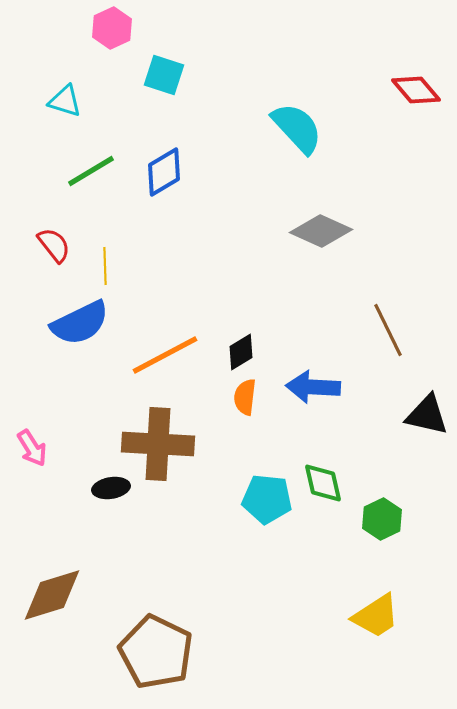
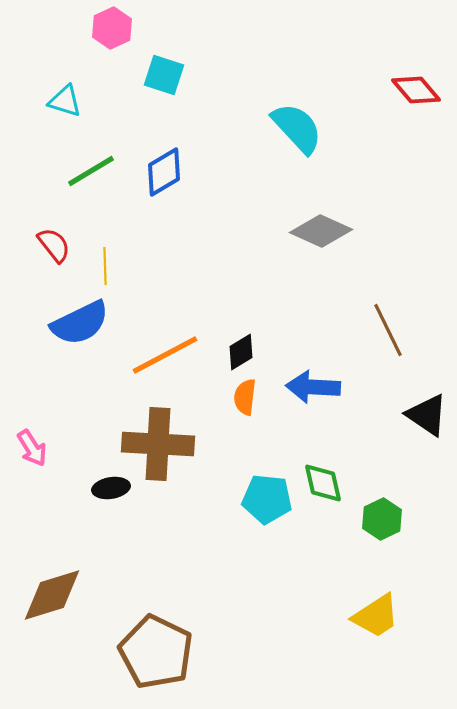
black triangle: rotated 21 degrees clockwise
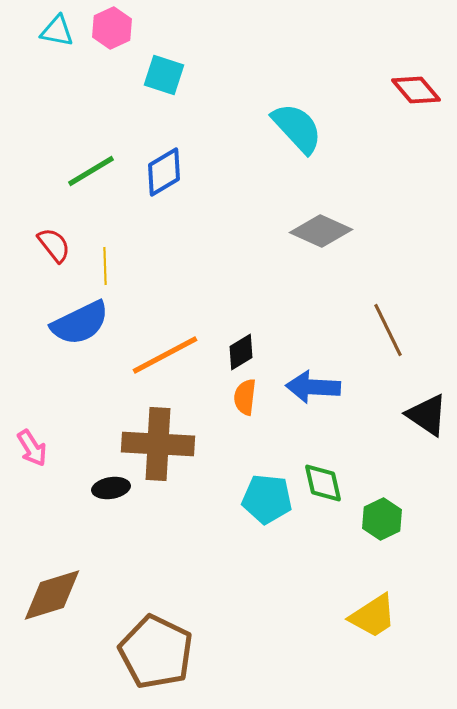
cyan triangle: moved 8 px left, 70 px up; rotated 6 degrees counterclockwise
yellow trapezoid: moved 3 px left
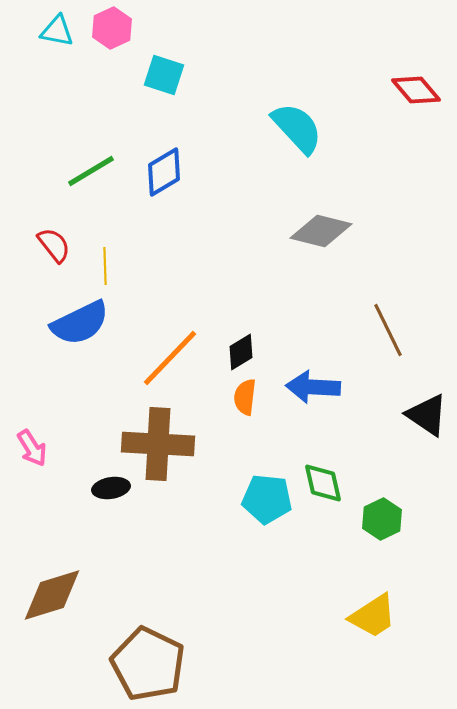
gray diamond: rotated 10 degrees counterclockwise
orange line: moved 5 px right, 3 px down; rotated 18 degrees counterclockwise
brown pentagon: moved 8 px left, 12 px down
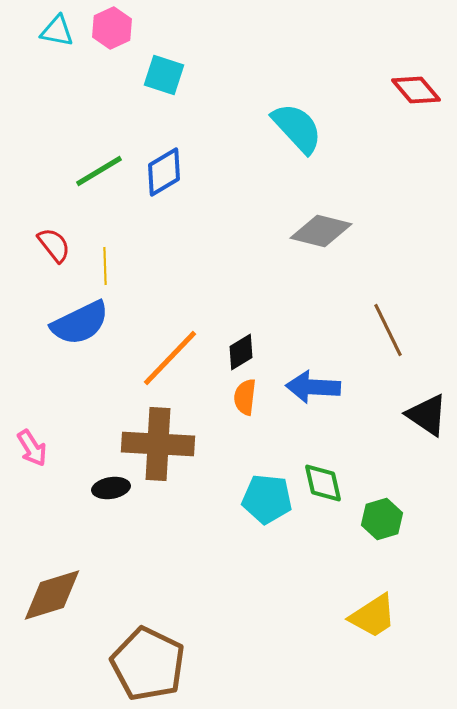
green line: moved 8 px right
green hexagon: rotated 9 degrees clockwise
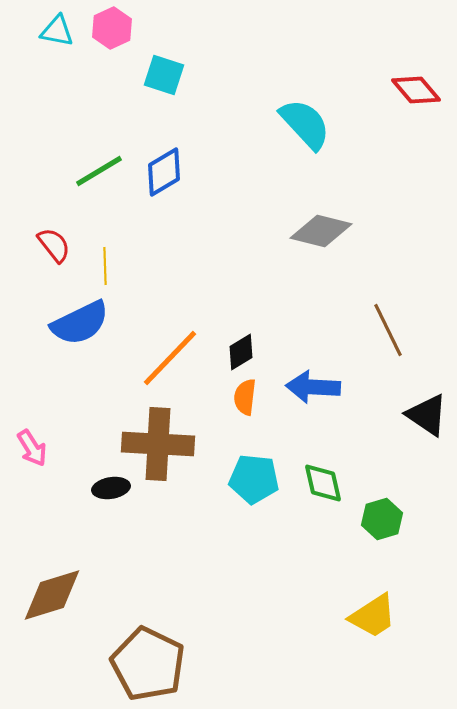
cyan semicircle: moved 8 px right, 4 px up
cyan pentagon: moved 13 px left, 20 px up
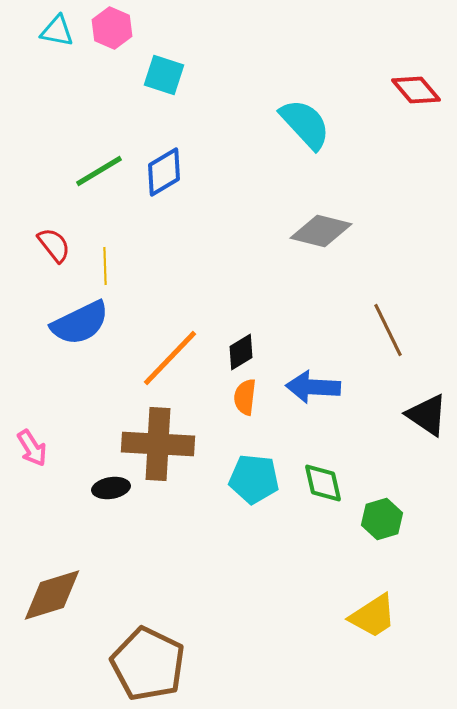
pink hexagon: rotated 12 degrees counterclockwise
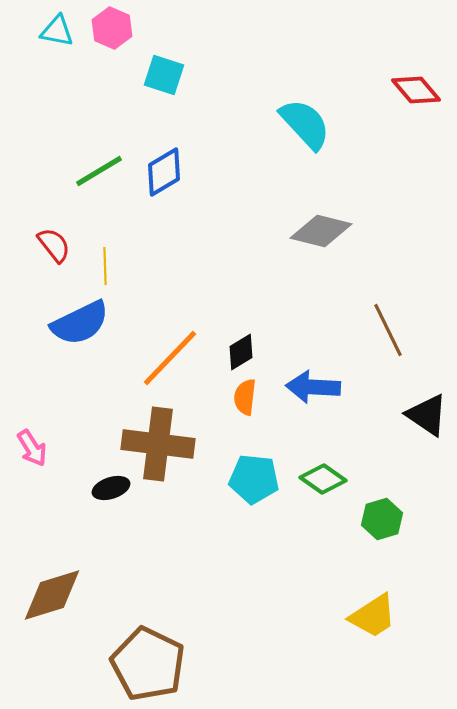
brown cross: rotated 4 degrees clockwise
green diamond: moved 4 px up; rotated 42 degrees counterclockwise
black ellipse: rotated 9 degrees counterclockwise
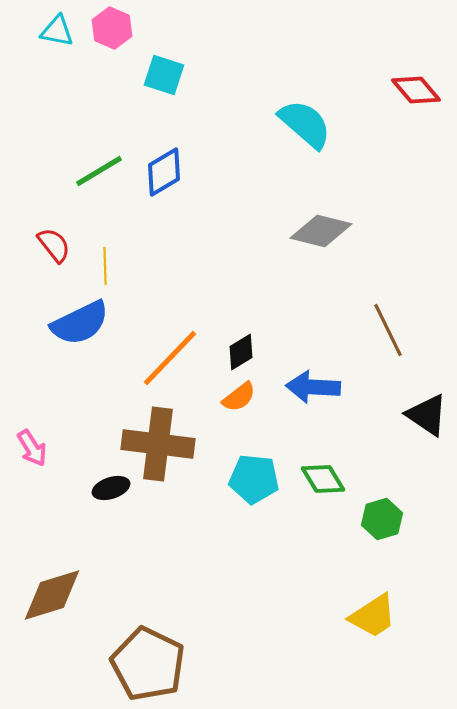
cyan semicircle: rotated 6 degrees counterclockwise
orange semicircle: moved 6 px left; rotated 135 degrees counterclockwise
green diamond: rotated 24 degrees clockwise
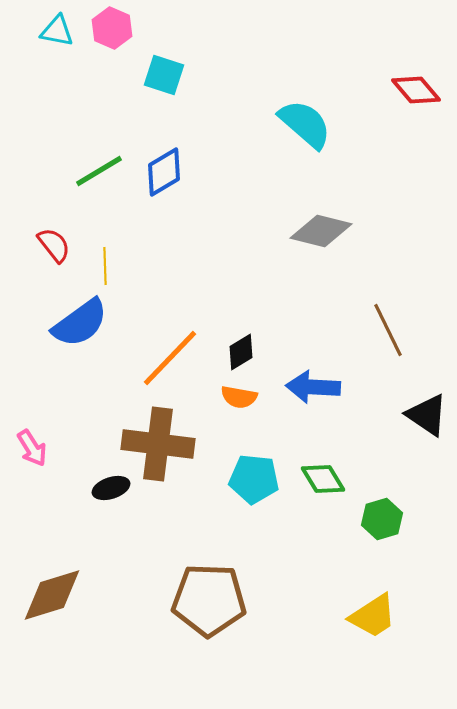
blue semicircle: rotated 10 degrees counterclockwise
orange semicircle: rotated 48 degrees clockwise
brown pentagon: moved 61 px right, 64 px up; rotated 24 degrees counterclockwise
